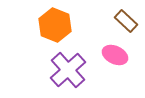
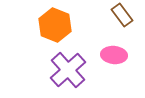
brown rectangle: moved 4 px left, 6 px up; rotated 10 degrees clockwise
pink ellipse: moved 1 px left; rotated 20 degrees counterclockwise
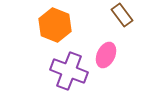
pink ellipse: moved 8 px left; rotated 70 degrees counterclockwise
purple cross: moved 1 px right, 1 px down; rotated 27 degrees counterclockwise
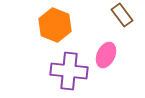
purple cross: rotated 15 degrees counterclockwise
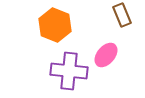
brown rectangle: rotated 15 degrees clockwise
pink ellipse: rotated 15 degrees clockwise
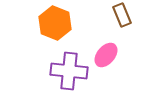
orange hexagon: moved 2 px up
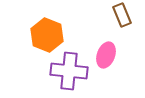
orange hexagon: moved 8 px left, 12 px down
pink ellipse: rotated 20 degrees counterclockwise
